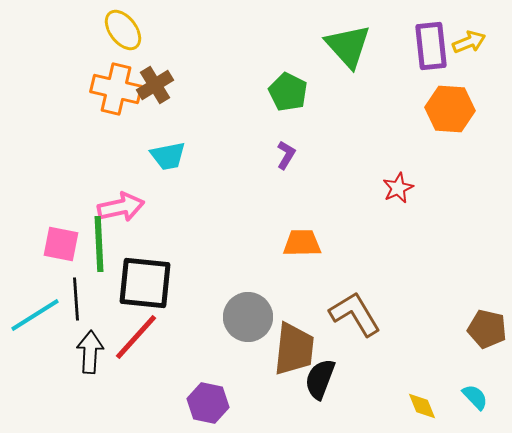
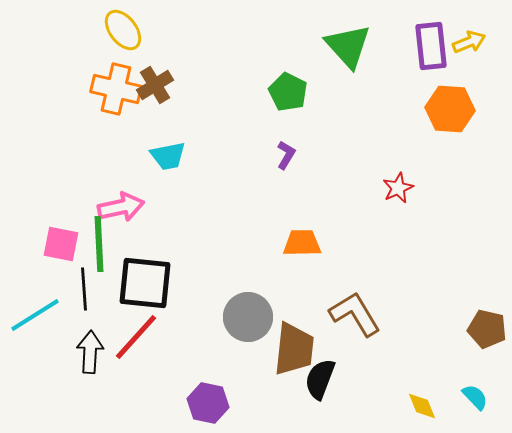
black line: moved 8 px right, 10 px up
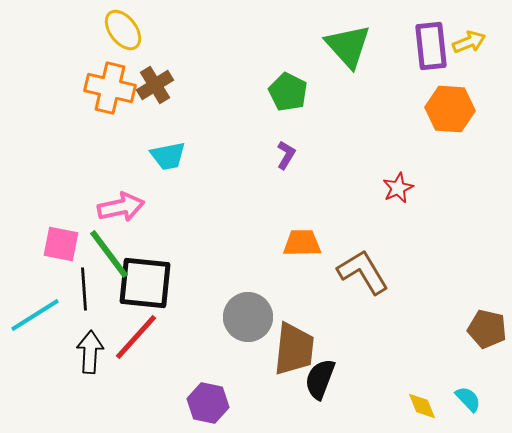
orange cross: moved 6 px left, 1 px up
green line: moved 10 px right, 10 px down; rotated 34 degrees counterclockwise
brown L-shape: moved 8 px right, 42 px up
cyan semicircle: moved 7 px left, 2 px down
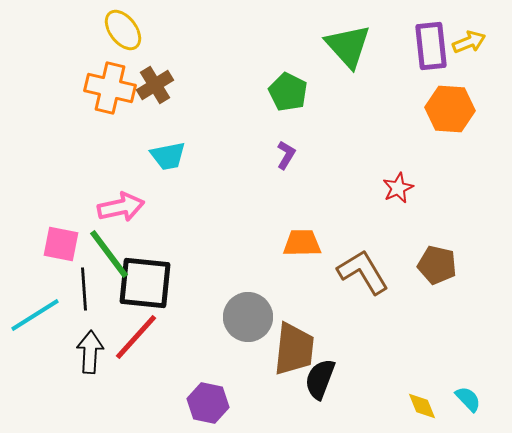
brown pentagon: moved 50 px left, 64 px up
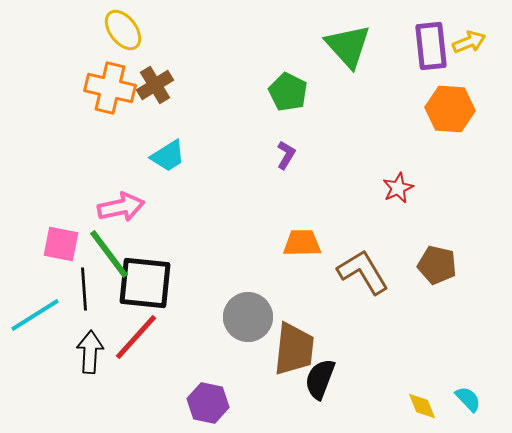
cyan trapezoid: rotated 21 degrees counterclockwise
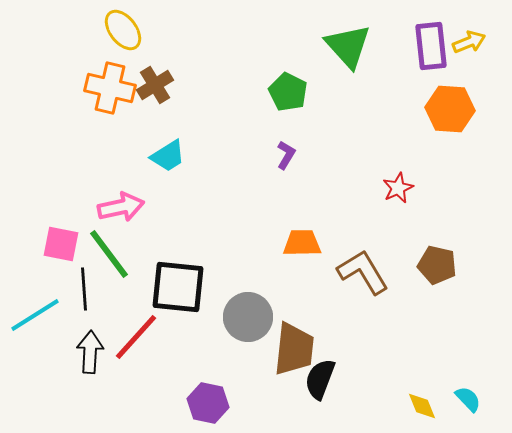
black square: moved 33 px right, 4 px down
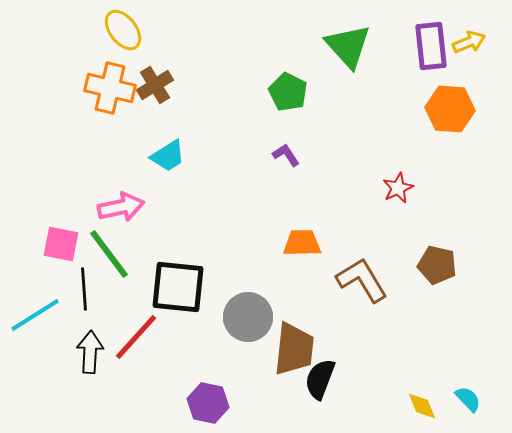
purple L-shape: rotated 64 degrees counterclockwise
brown L-shape: moved 1 px left, 8 px down
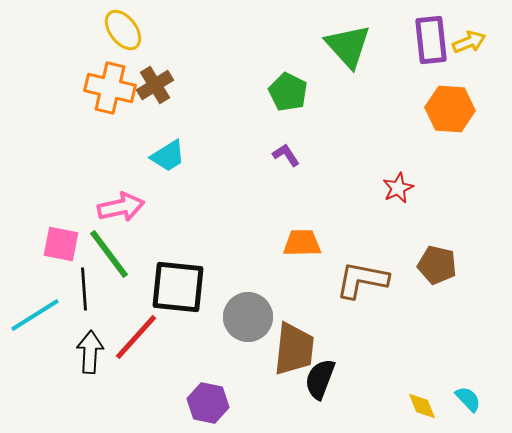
purple rectangle: moved 6 px up
brown L-shape: rotated 48 degrees counterclockwise
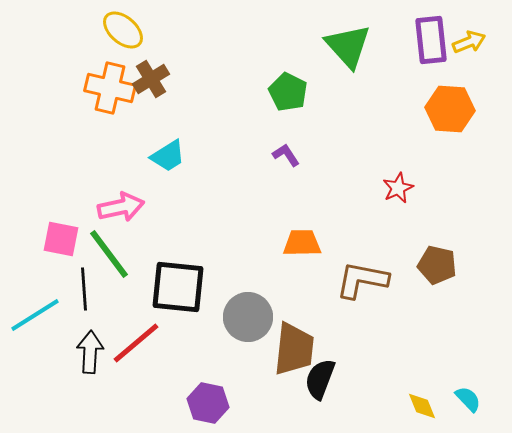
yellow ellipse: rotated 12 degrees counterclockwise
brown cross: moved 4 px left, 6 px up
pink square: moved 5 px up
red line: moved 6 px down; rotated 8 degrees clockwise
